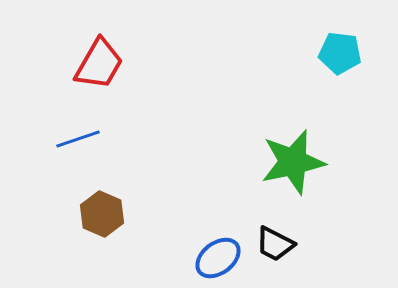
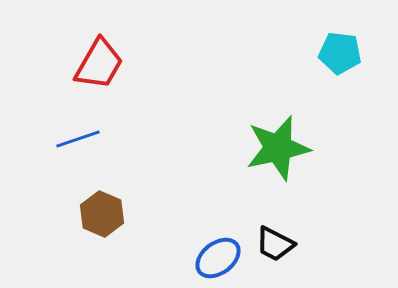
green star: moved 15 px left, 14 px up
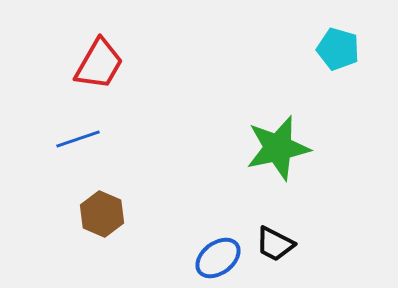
cyan pentagon: moved 2 px left, 4 px up; rotated 9 degrees clockwise
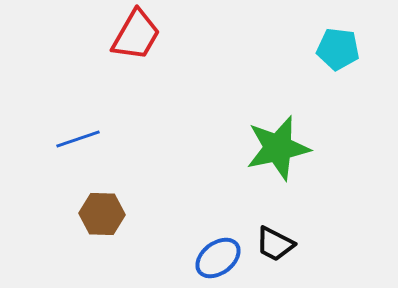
cyan pentagon: rotated 9 degrees counterclockwise
red trapezoid: moved 37 px right, 29 px up
brown hexagon: rotated 21 degrees counterclockwise
